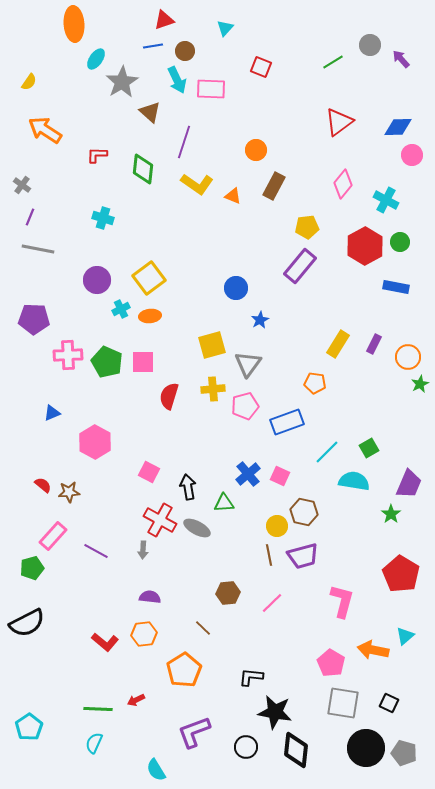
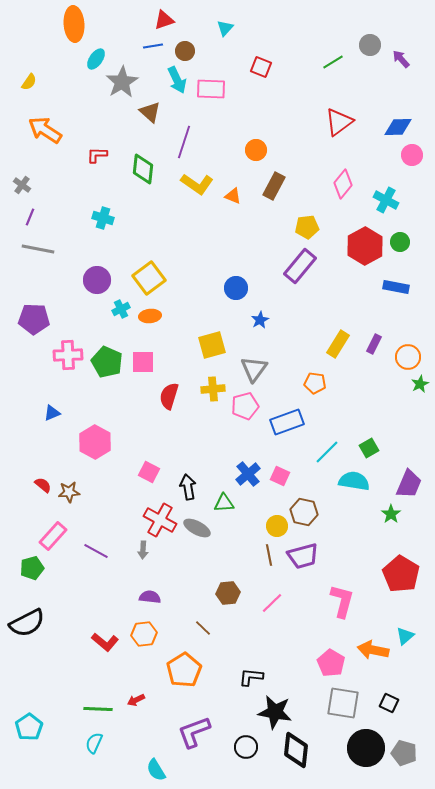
gray triangle at (248, 364): moved 6 px right, 5 px down
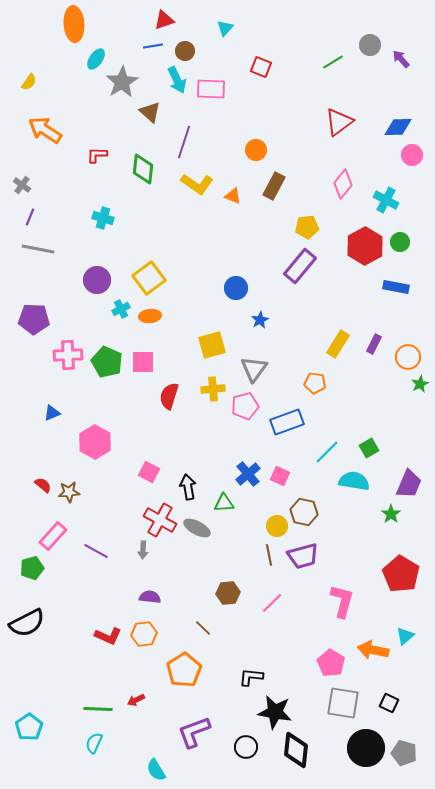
red L-shape at (105, 642): moved 3 px right, 6 px up; rotated 16 degrees counterclockwise
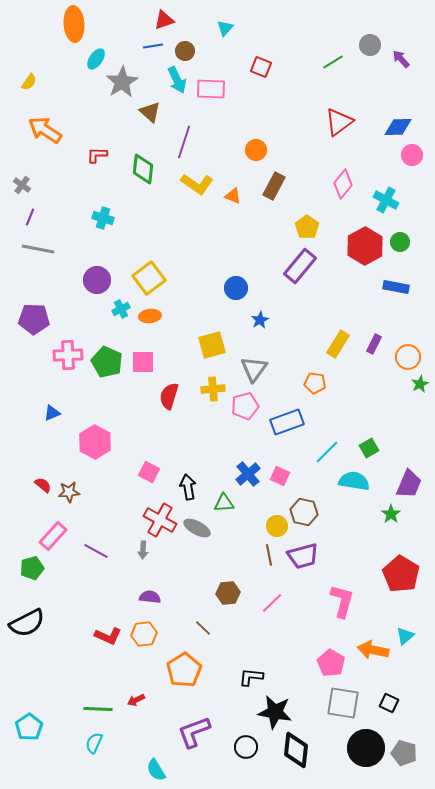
yellow pentagon at (307, 227): rotated 30 degrees counterclockwise
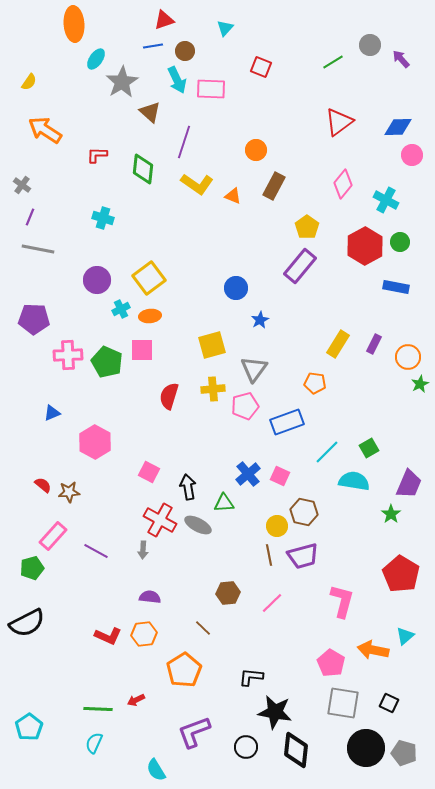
pink square at (143, 362): moved 1 px left, 12 px up
gray ellipse at (197, 528): moved 1 px right, 3 px up
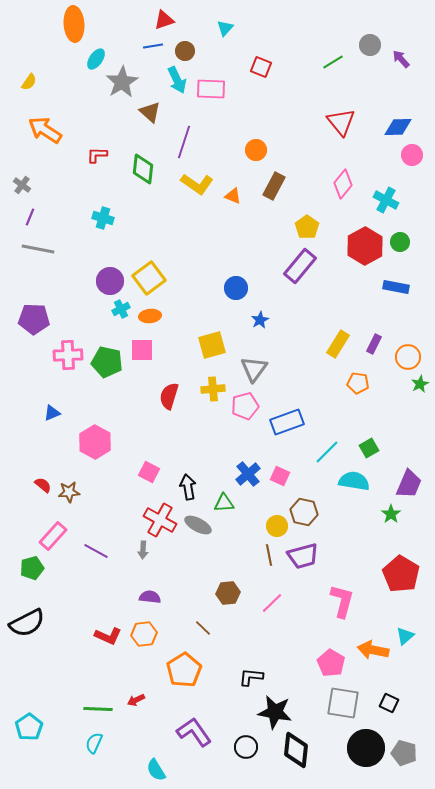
red triangle at (339, 122): moved 2 px right; rotated 32 degrees counterclockwise
purple circle at (97, 280): moved 13 px right, 1 px down
green pentagon at (107, 362): rotated 12 degrees counterclockwise
orange pentagon at (315, 383): moved 43 px right
purple L-shape at (194, 732): rotated 75 degrees clockwise
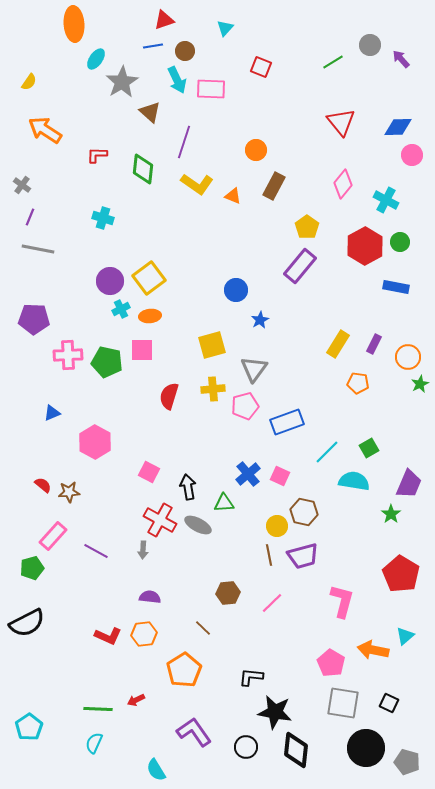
blue circle at (236, 288): moved 2 px down
gray pentagon at (404, 753): moved 3 px right, 9 px down
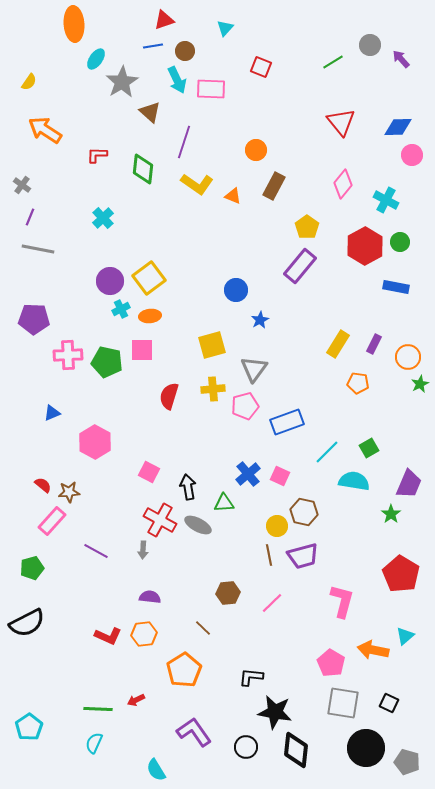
cyan cross at (103, 218): rotated 30 degrees clockwise
pink rectangle at (53, 536): moved 1 px left, 15 px up
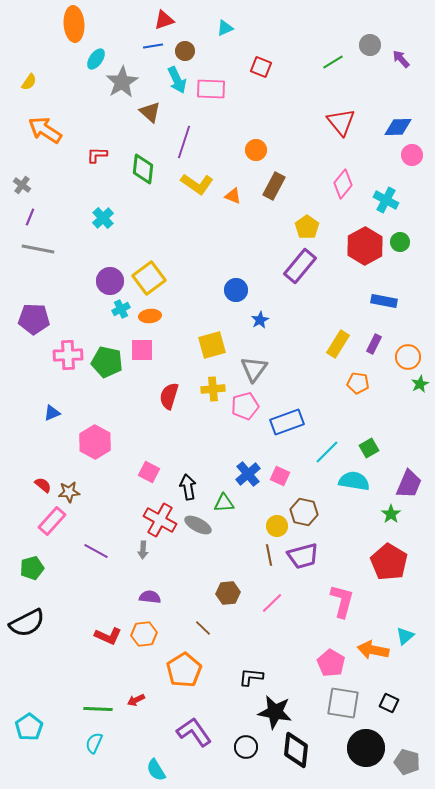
cyan triangle at (225, 28): rotated 24 degrees clockwise
blue rectangle at (396, 287): moved 12 px left, 14 px down
red pentagon at (401, 574): moved 12 px left, 12 px up
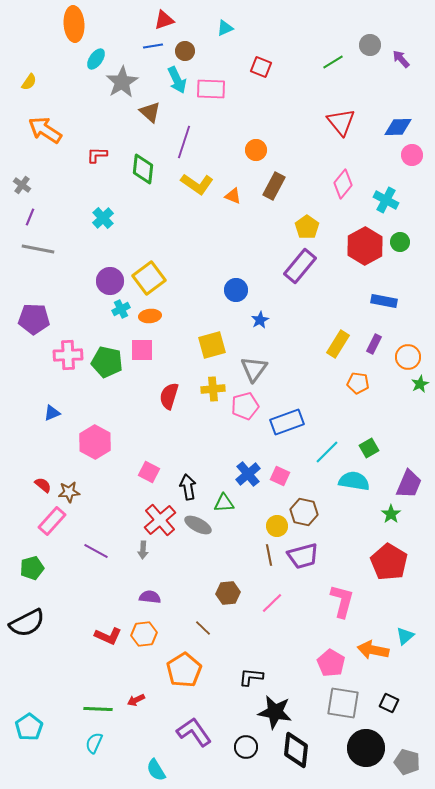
red cross at (160, 520): rotated 20 degrees clockwise
